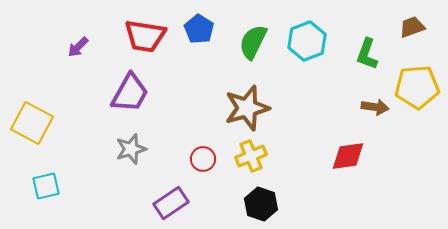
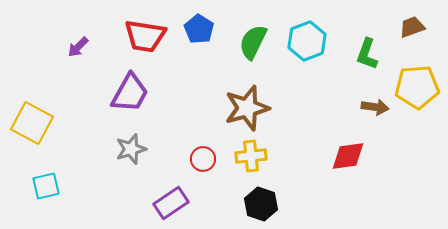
yellow cross: rotated 16 degrees clockwise
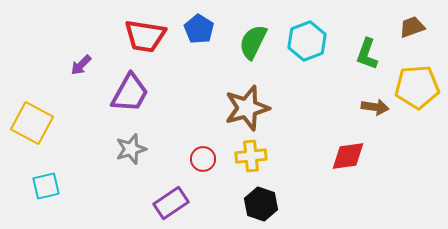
purple arrow: moved 3 px right, 18 px down
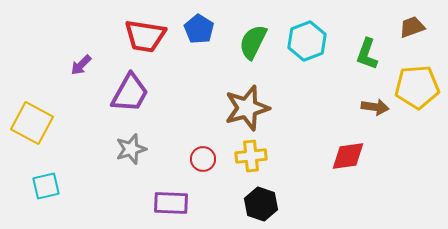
purple rectangle: rotated 36 degrees clockwise
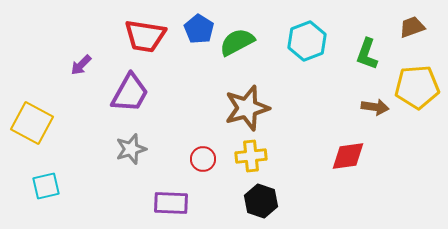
green semicircle: moved 16 px left; rotated 36 degrees clockwise
black hexagon: moved 3 px up
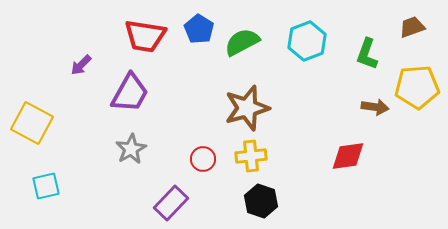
green semicircle: moved 5 px right
gray star: rotated 12 degrees counterclockwise
purple rectangle: rotated 48 degrees counterclockwise
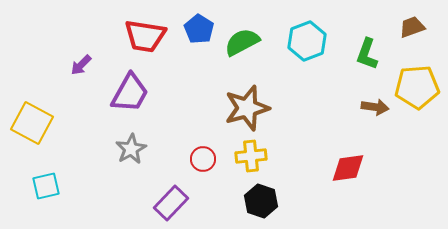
red diamond: moved 12 px down
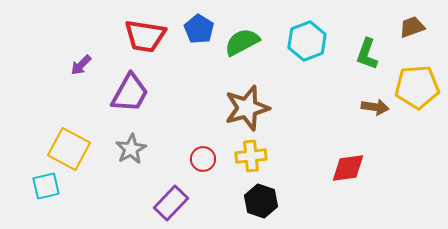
yellow square: moved 37 px right, 26 px down
